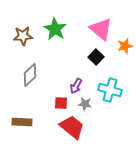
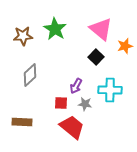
cyan cross: rotated 15 degrees counterclockwise
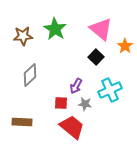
orange star: rotated 21 degrees counterclockwise
cyan cross: rotated 25 degrees counterclockwise
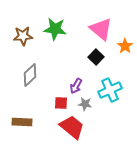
green star: rotated 25 degrees counterclockwise
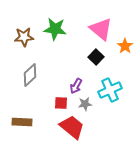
brown star: moved 1 px right, 1 px down
gray star: rotated 16 degrees counterclockwise
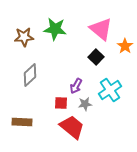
cyan cross: rotated 10 degrees counterclockwise
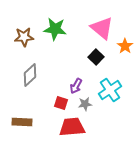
pink triangle: moved 1 px right, 1 px up
red square: rotated 16 degrees clockwise
red trapezoid: rotated 44 degrees counterclockwise
